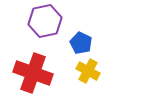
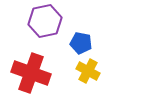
blue pentagon: rotated 15 degrees counterclockwise
red cross: moved 2 px left
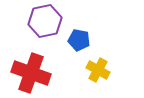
blue pentagon: moved 2 px left, 3 px up
yellow cross: moved 10 px right, 1 px up
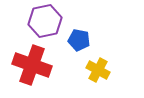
red cross: moved 1 px right, 8 px up
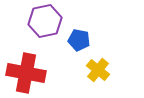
red cross: moved 6 px left, 8 px down; rotated 9 degrees counterclockwise
yellow cross: rotated 10 degrees clockwise
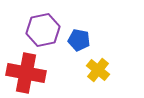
purple hexagon: moved 2 px left, 9 px down
